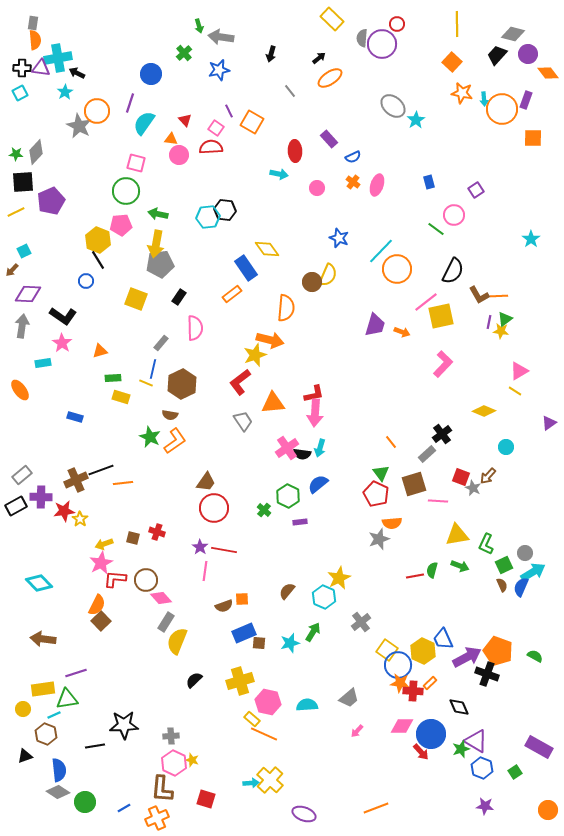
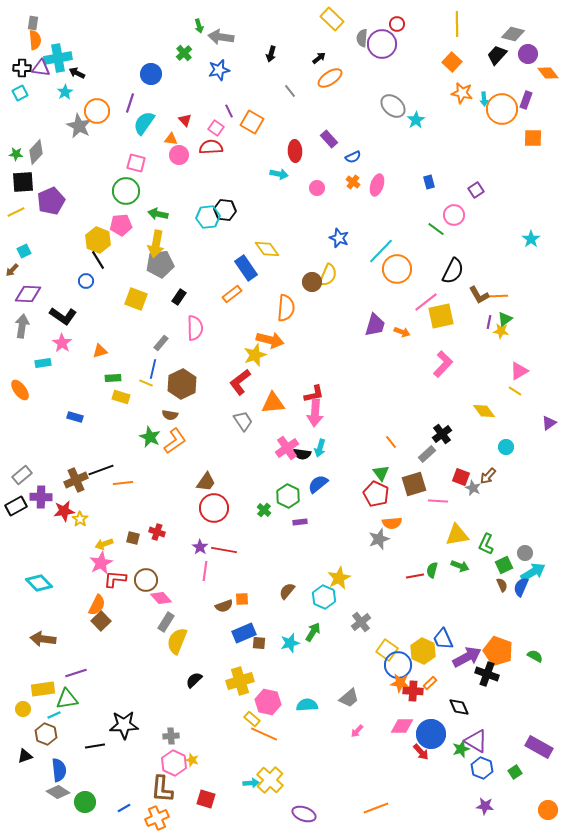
yellow diamond at (484, 411): rotated 30 degrees clockwise
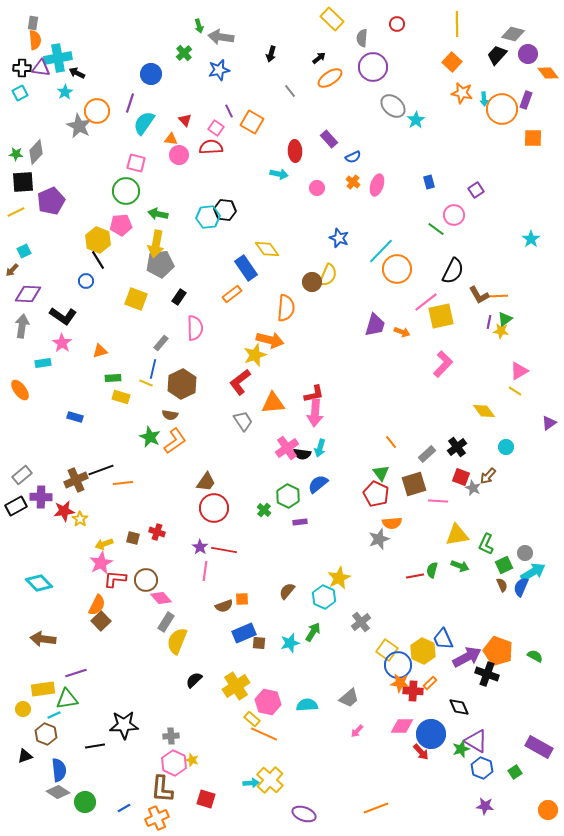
purple circle at (382, 44): moved 9 px left, 23 px down
black cross at (442, 434): moved 15 px right, 13 px down
yellow cross at (240, 681): moved 4 px left, 5 px down; rotated 16 degrees counterclockwise
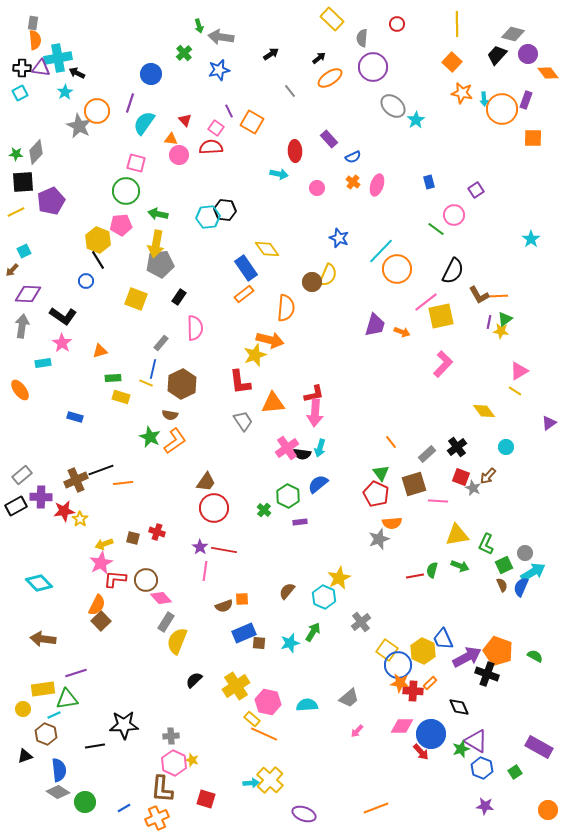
black arrow at (271, 54): rotated 140 degrees counterclockwise
orange rectangle at (232, 294): moved 12 px right
red L-shape at (240, 382): rotated 60 degrees counterclockwise
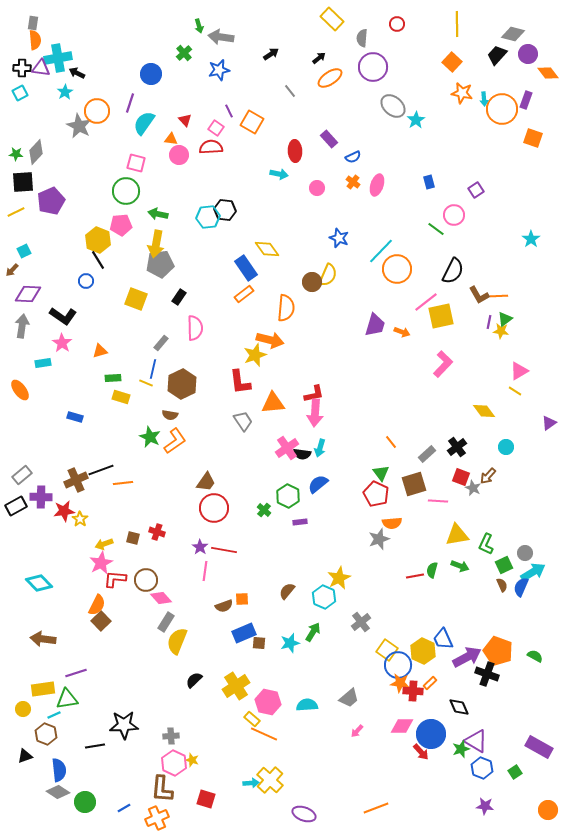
orange square at (533, 138): rotated 18 degrees clockwise
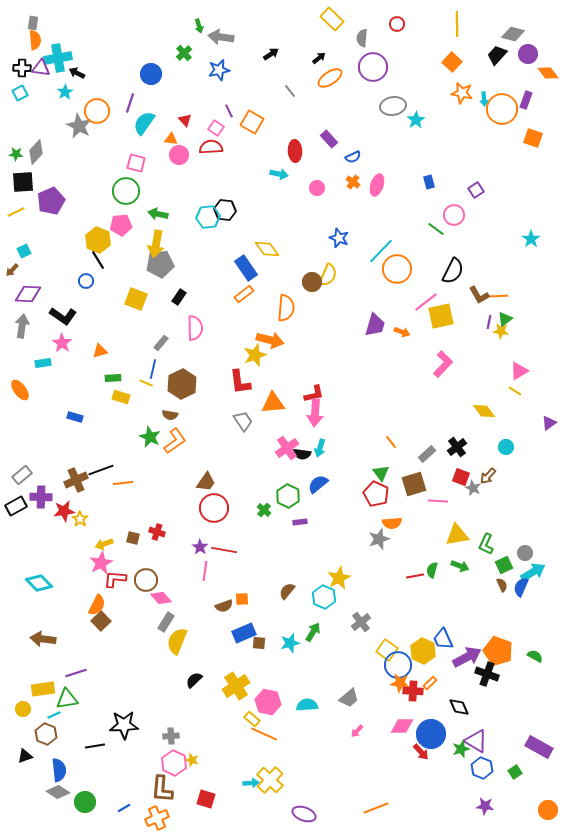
gray ellipse at (393, 106): rotated 50 degrees counterclockwise
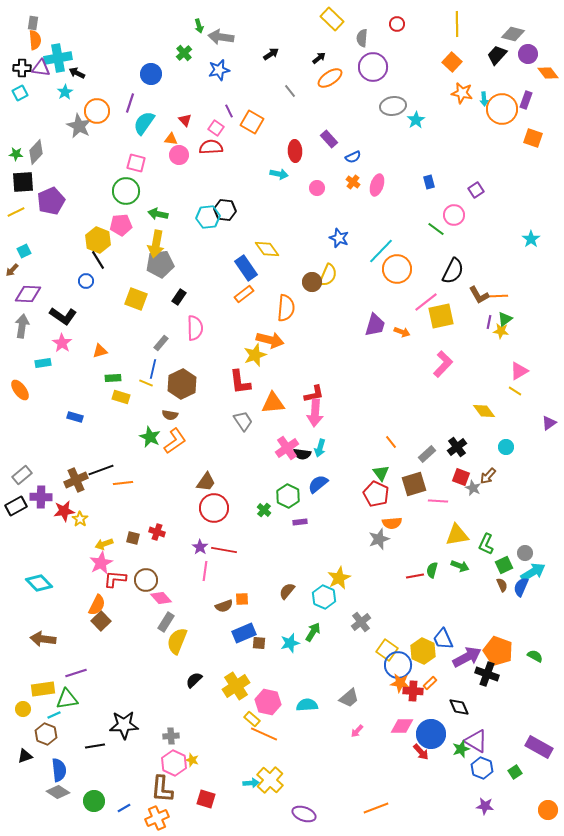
green circle at (85, 802): moved 9 px right, 1 px up
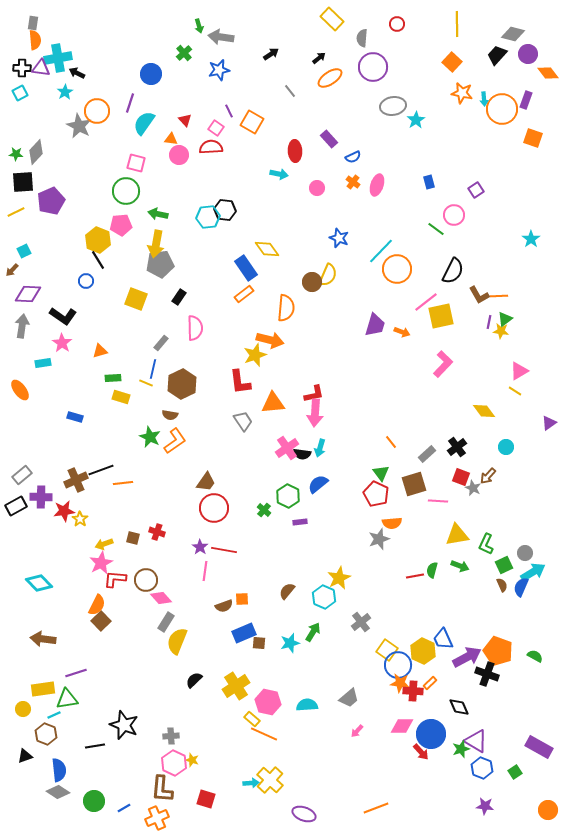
black star at (124, 725): rotated 24 degrees clockwise
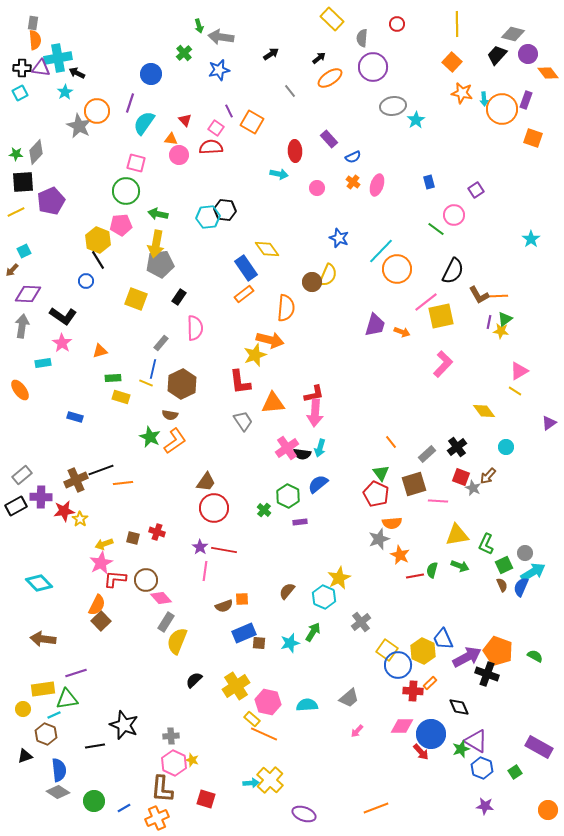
orange star at (400, 683): moved 128 px up; rotated 18 degrees clockwise
